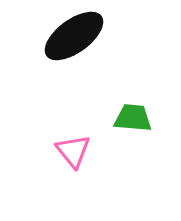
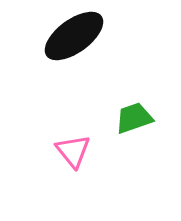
green trapezoid: moved 1 px right; rotated 24 degrees counterclockwise
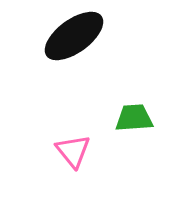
green trapezoid: rotated 15 degrees clockwise
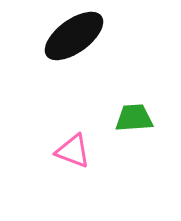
pink triangle: rotated 30 degrees counterclockwise
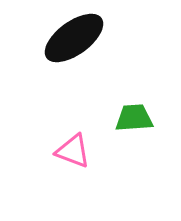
black ellipse: moved 2 px down
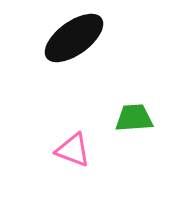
pink triangle: moved 1 px up
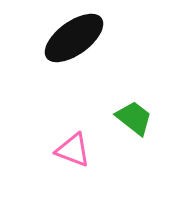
green trapezoid: rotated 42 degrees clockwise
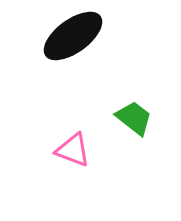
black ellipse: moved 1 px left, 2 px up
